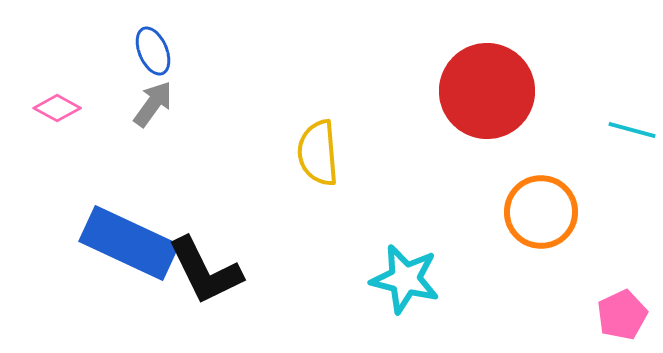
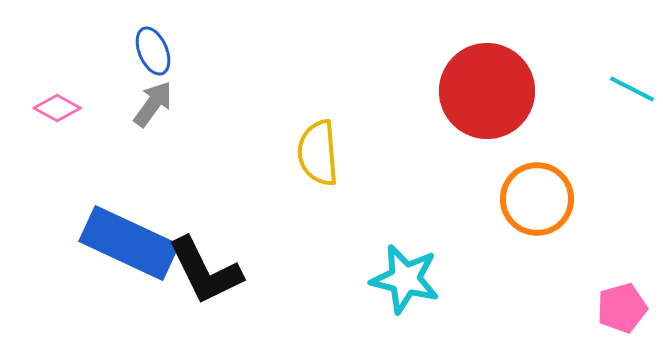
cyan line: moved 41 px up; rotated 12 degrees clockwise
orange circle: moved 4 px left, 13 px up
pink pentagon: moved 7 px up; rotated 9 degrees clockwise
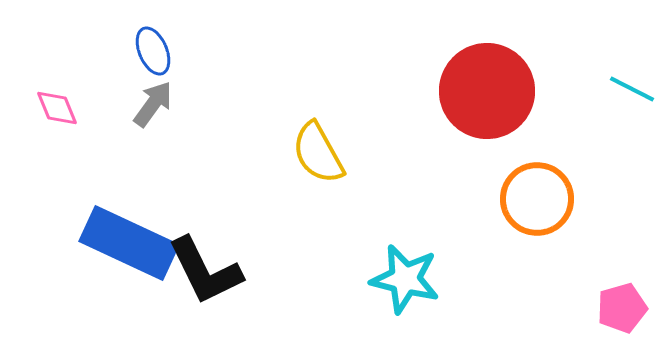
pink diamond: rotated 39 degrees clockwise
yellow semicircle: rotated 24 degrees counterclockwise
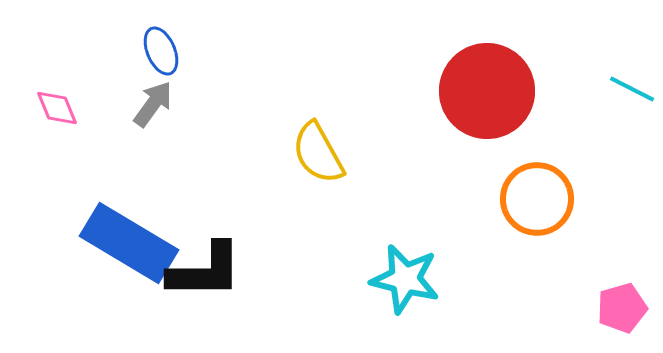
blue ellipse: moved 8 px right
blue rectangle: rotated 6 degrees clockwise
black L-shape: rotated 64 degrees counterclockwise
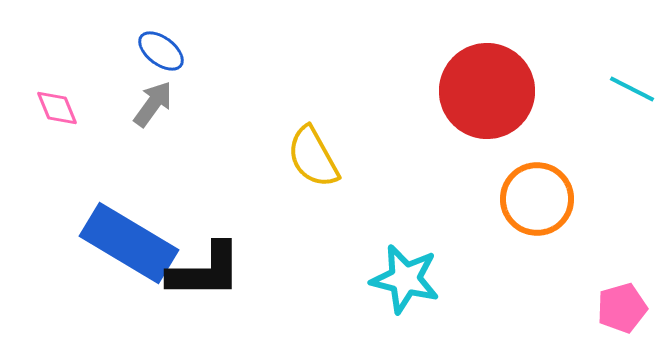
blue ellipse: rotated 30 degrees counterclockwise
yellow semicircle: moved 5 px left, 4 px down
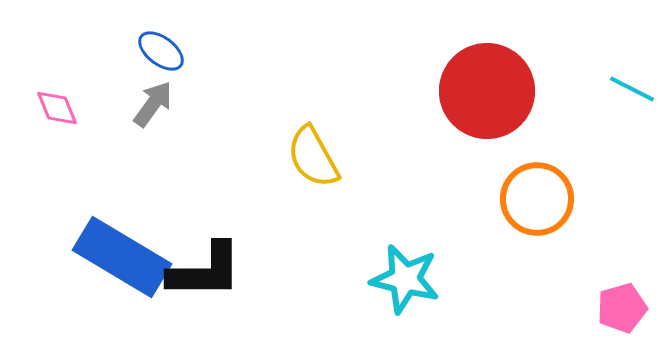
blue rectangle: moved 7 px left, 14 px down
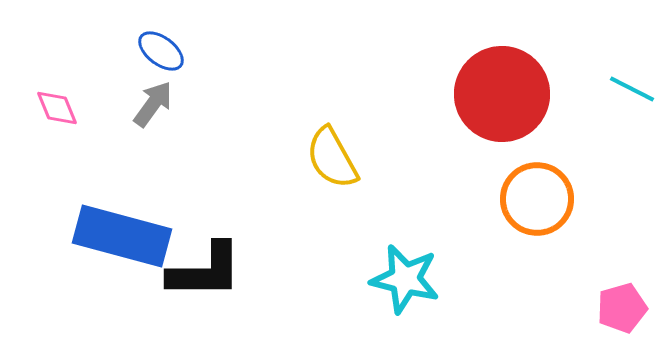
red circle: moved 15 px right, 3 px down
yellow semicircle: moved 19 px right, 1 px down
blue rectangle: moved 21 px up; rotated 16 degrees counterclockwise
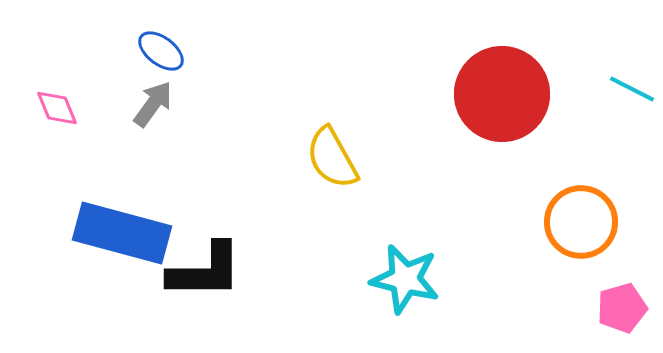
orange circle: moved 44 px right, 23 px down
blue rectangle: moved 3 px up
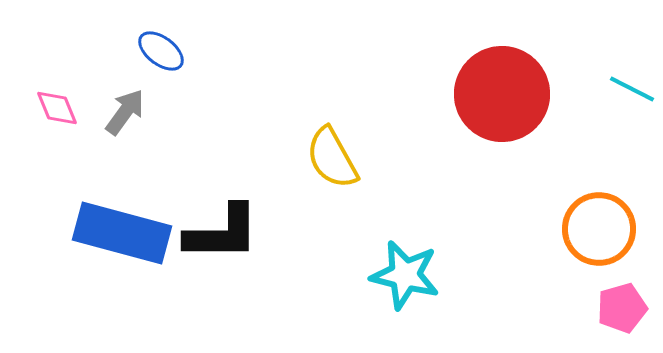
gray arrow: moved 28 px left, 8 px down
orange circle: moved 18 px right, 7 px down
black L-shape: moved 17 px right, 38 px up
cyan star: moved 4 px up
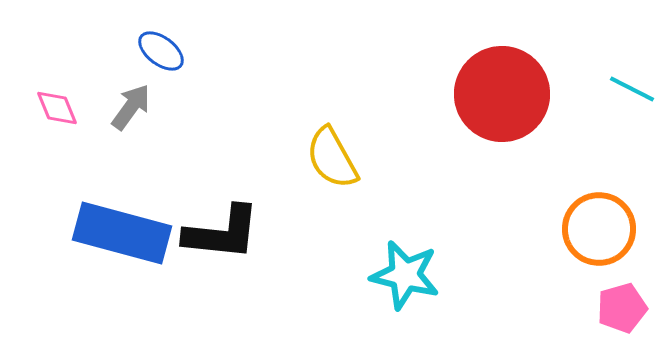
gray arrow: moved 6 px right, 5 px up
black L-shape: rotated 6 degrees clockwise
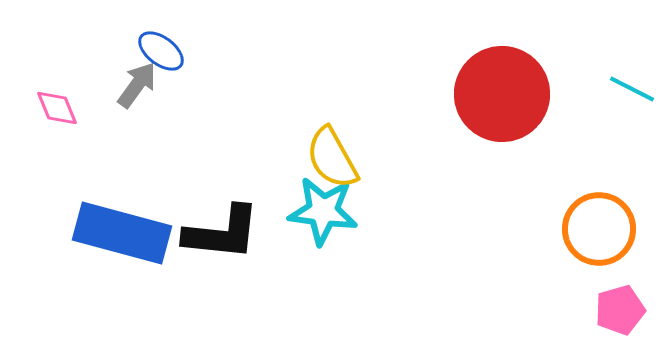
gray arrow: moved 6 px right, 22 px up
cyan star: moved 82 px left, 64 px up; rotated 6 degrees counterclockwise
pink pentagon: moved 2 px left, 2 px down
